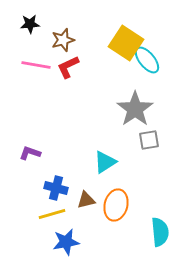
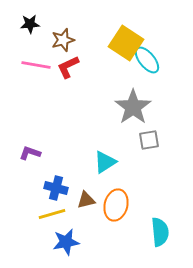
gray star: moved 2 px left, 2 px up
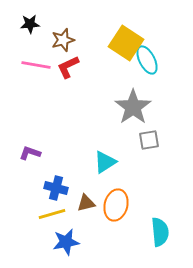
cyan ellipse: rotated 12 degrees clockwise
brown triangle: moved 3 px down
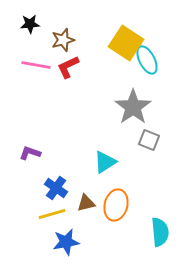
gray square: rotated 30 degrees clockwise
blue cross: rotated 20 degrees clockwise
